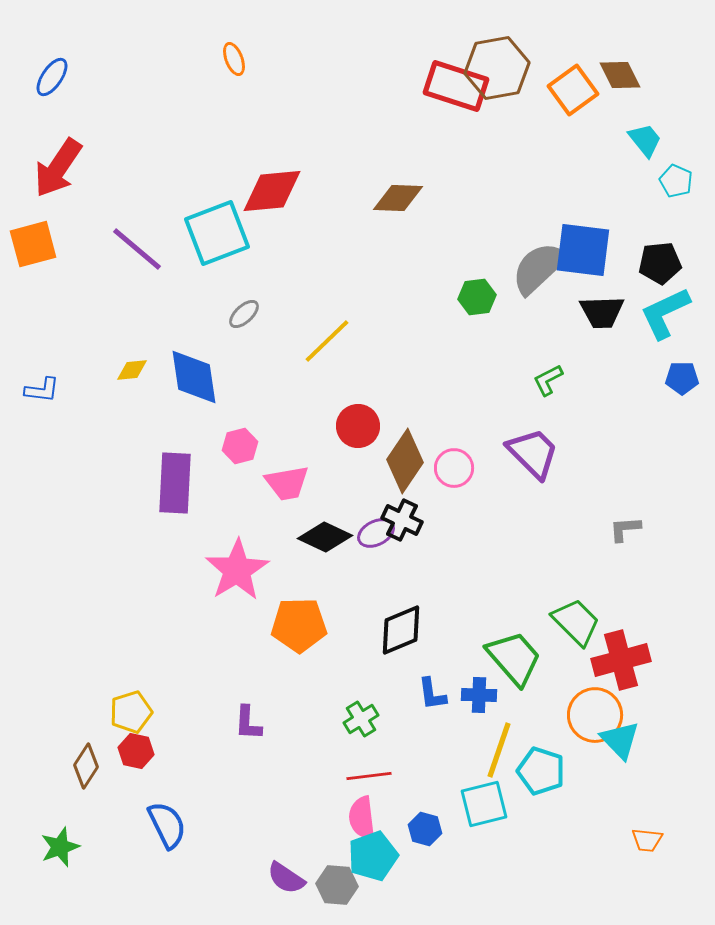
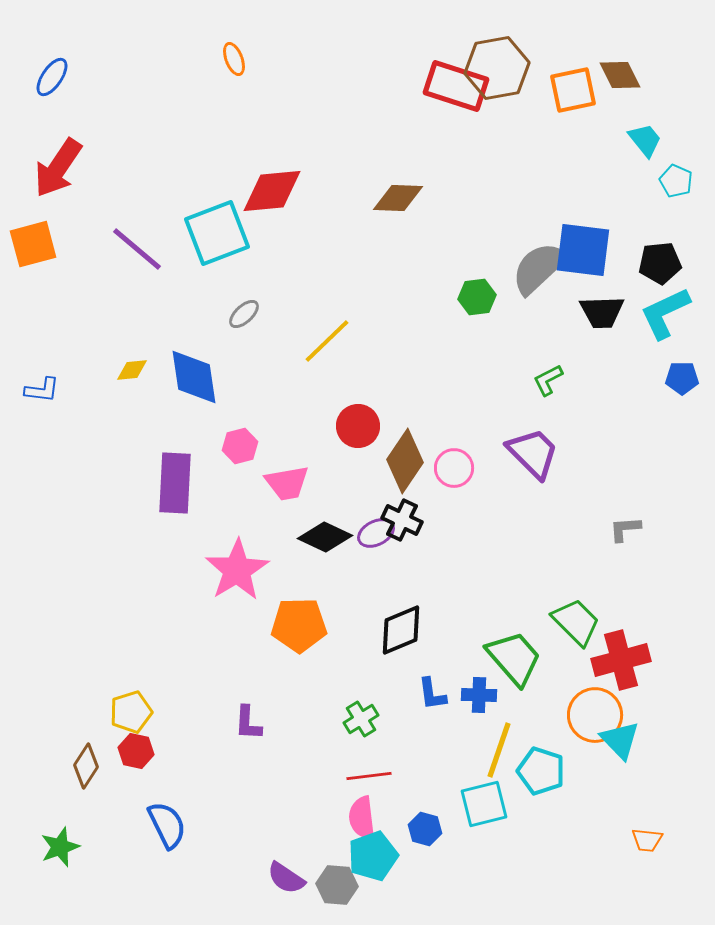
orange square at (573, 90): rotated 24 degrees clockwise
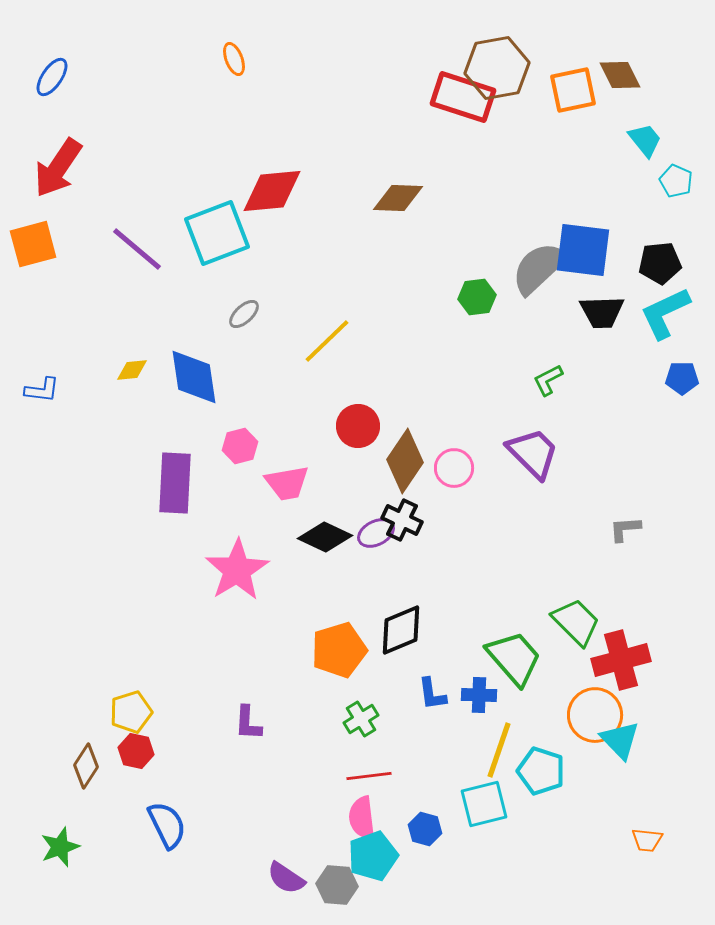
red rectangle at (456, 86): moved 7 px right, 11 px down
orange pentagon at (299, 625): moved 40 px right, 25 px down; rotated 16 degrees counterclockwise
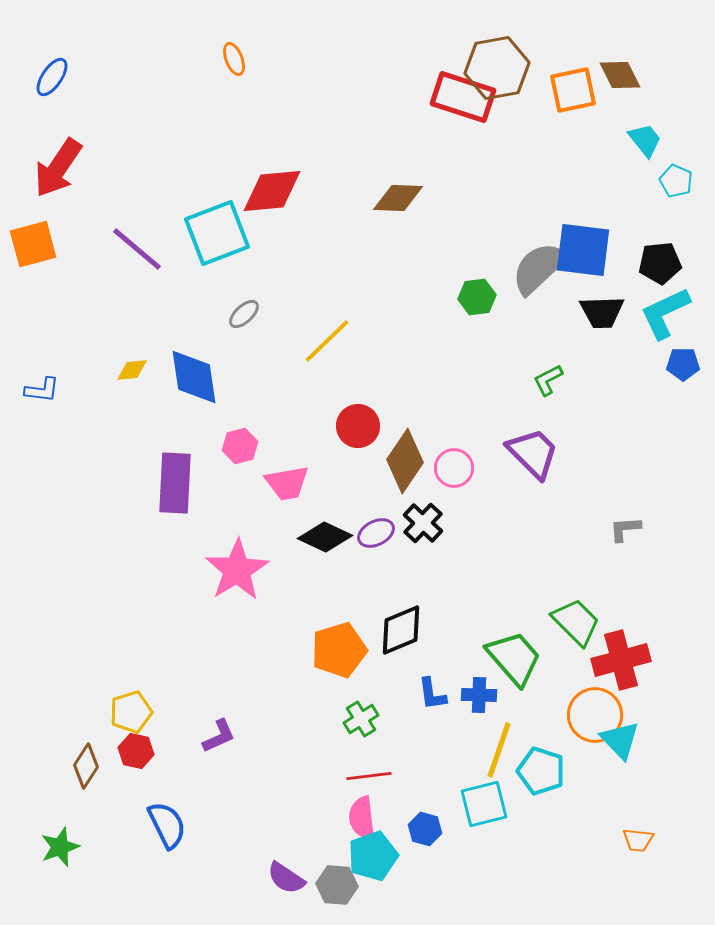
blue pentagon at (682, 378): moved 1 px right, 14 px up
black cross at (402, 520): moved 21 px right, 3 px down; rotated 18 degrees clockwise
purple L-shape at (248, 723): moved 29 px left, 13 px down; rotated 117 degrees counterclockwise
orange trapezoid at (647, 840): moved 9 px left
